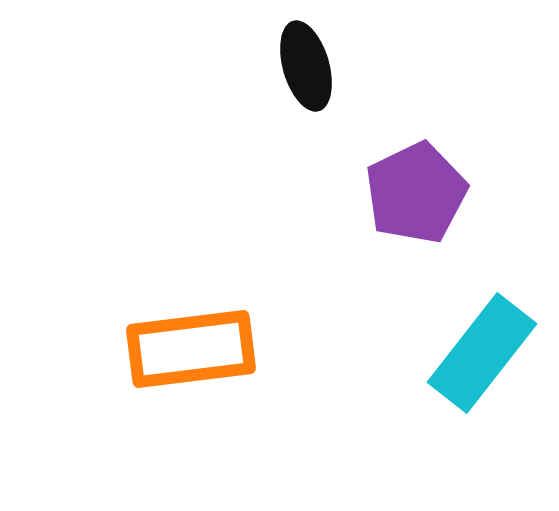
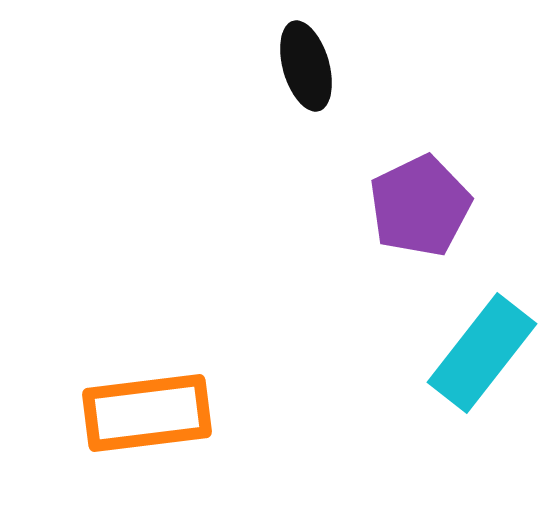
purple pentagon: moved 4 px right, 13 px down
orange rectangle: moved 44 px left, 64 px down
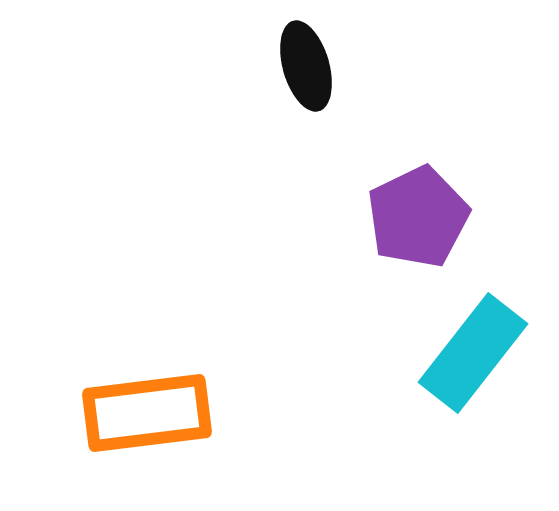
purple pentagon: moved 2 px left, 11 px down
cyan rectangle: moved 9 px left
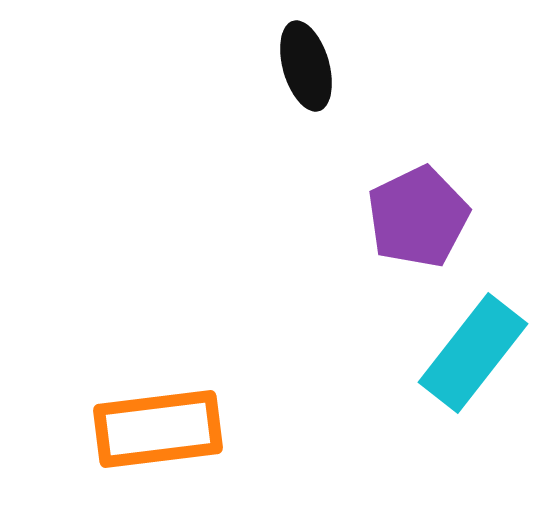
orange rectangle: moved 11 px right, 16 px down
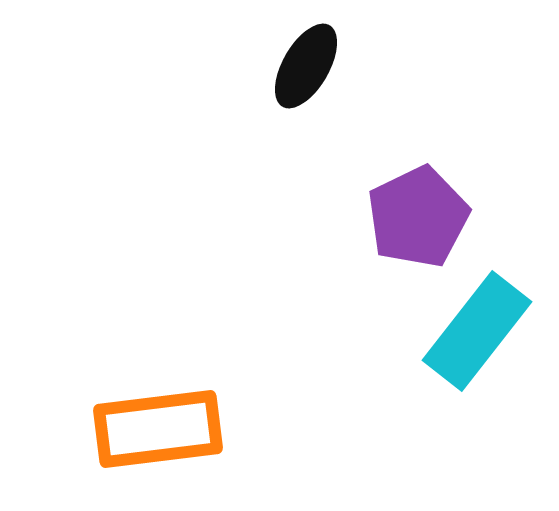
black ellipse: rotated 46 degrees clockwise
cyan rectangle: moved 4 px right, 22 px up
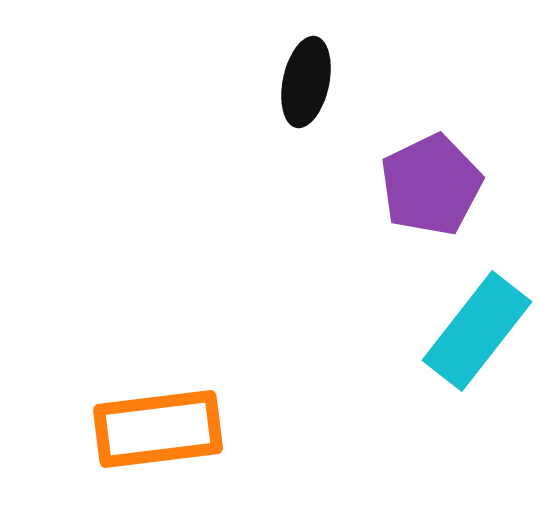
black ellipse: moved 16 px down; rotated 18 degrees counterclockwise
purple pentagon: moved 13 px right, 32 px up
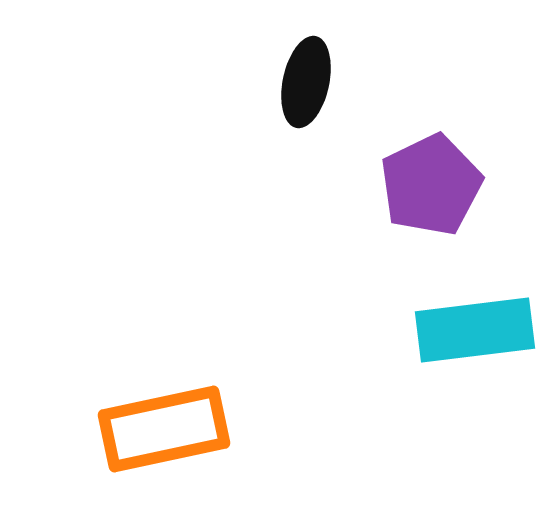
cyan rectangle: moved 2 px left, 1 px up; rotated 45 degrees clockwise
orange rectangle: moved 6 px right; rotated 5 degrees counterclockwise
